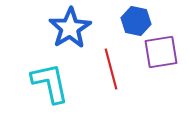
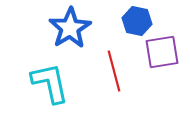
blue hexagon: moved 1 px right
purple square: moved 1 px right
red line: moved 3 px right, 2 px down
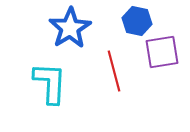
cyan L-shape: rotated 15 degrees clockwise
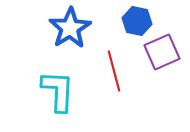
purple square: rotated 15 degrees counterclockwise
cyan L-shape: moved 8 px right, 8 px down
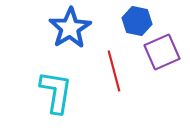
cyan L-shape: moved 2 px left, 1 px down; rotated 6 degrees clockwise
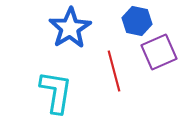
purple square: moved 3 px left
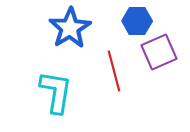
blue hexagon: rotated 12 degrees counterclockwise
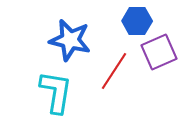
blue star: moved 12 px down; rotated 27 degrees counterclockwise
red line: rotated 48 degrees clockwise
